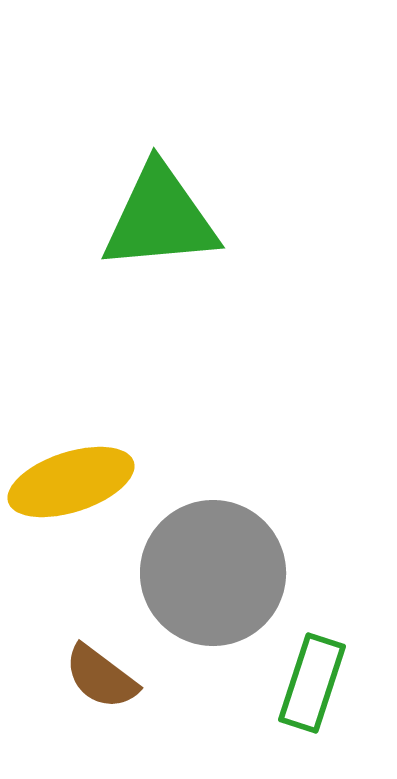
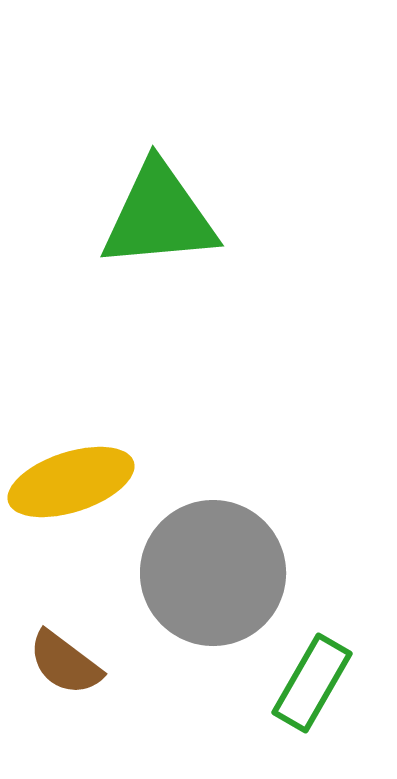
green triangle: moved 1 px left, 2 px up
brown semicircle: moved 36 px left, 14 px up
green rectangle: rotated 12 degrees clockwise
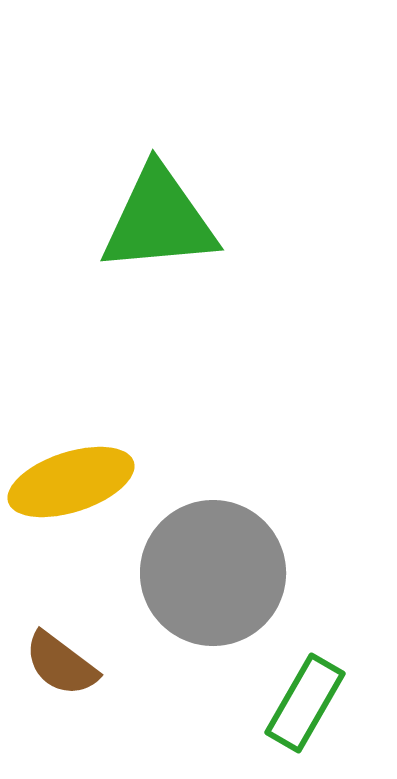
green triangle: moved 4 px down
brown semicircle: moved 4 px left, 1 px down
green rectangle: moved 7 px left, 20 px down
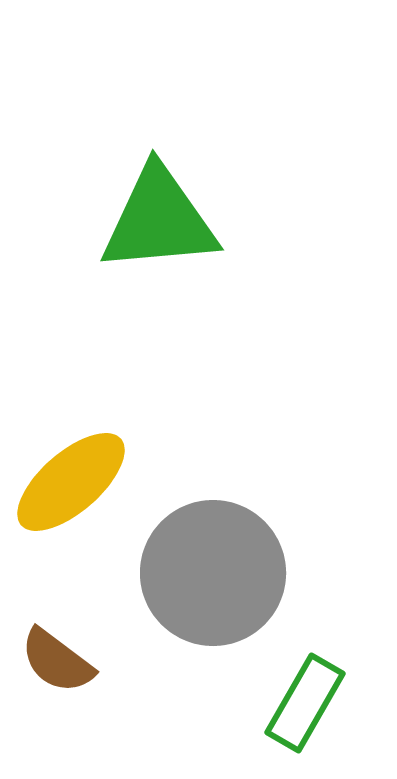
yellow ellipse: rotated 23 degrees counterclockwise
brown semicircle: moved 4 px left, 3 px up
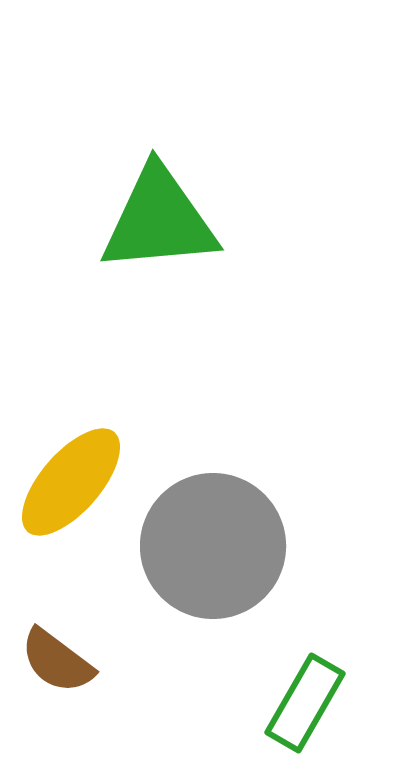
yellow ellipse: rotated 8 degrees counterclockwise
gray circle: moved 27 px up
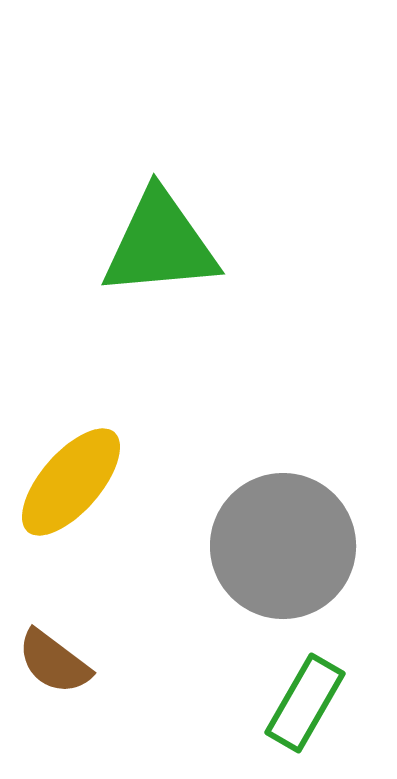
green triangle: moved 1 px right, 24 px down
gray circle: moved 70 px right
brown semicircle: moved 3 px left, 1 px down
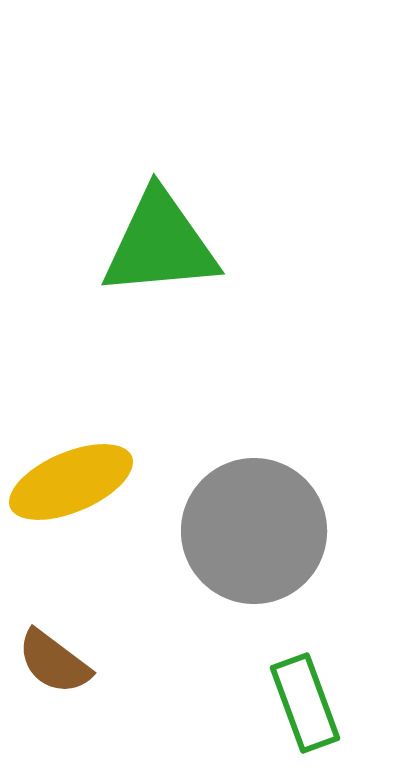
yellow ellipse: rotated 26 degrees clockwise
gray circle: moved 29 px left, 15 px up
green rectangle: rotated 50 degrees counterclockwise
